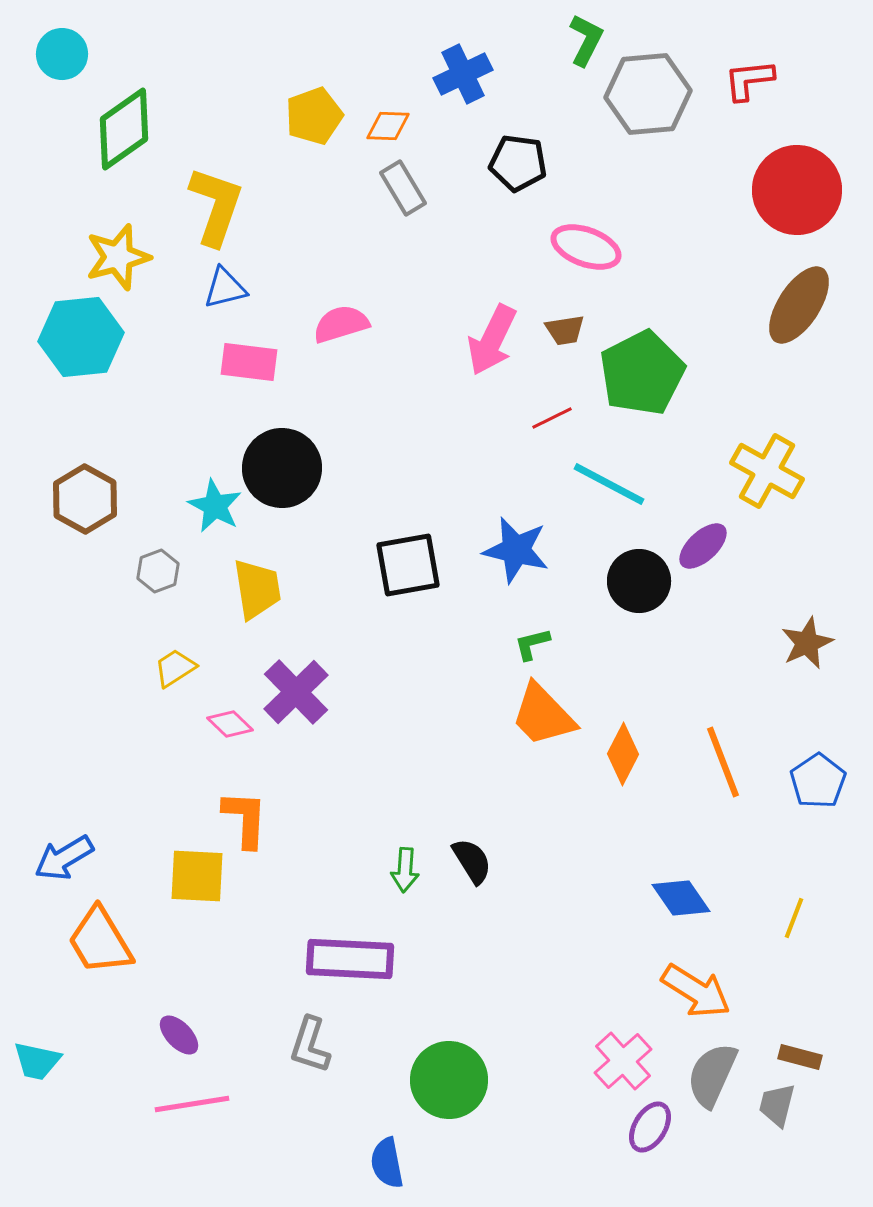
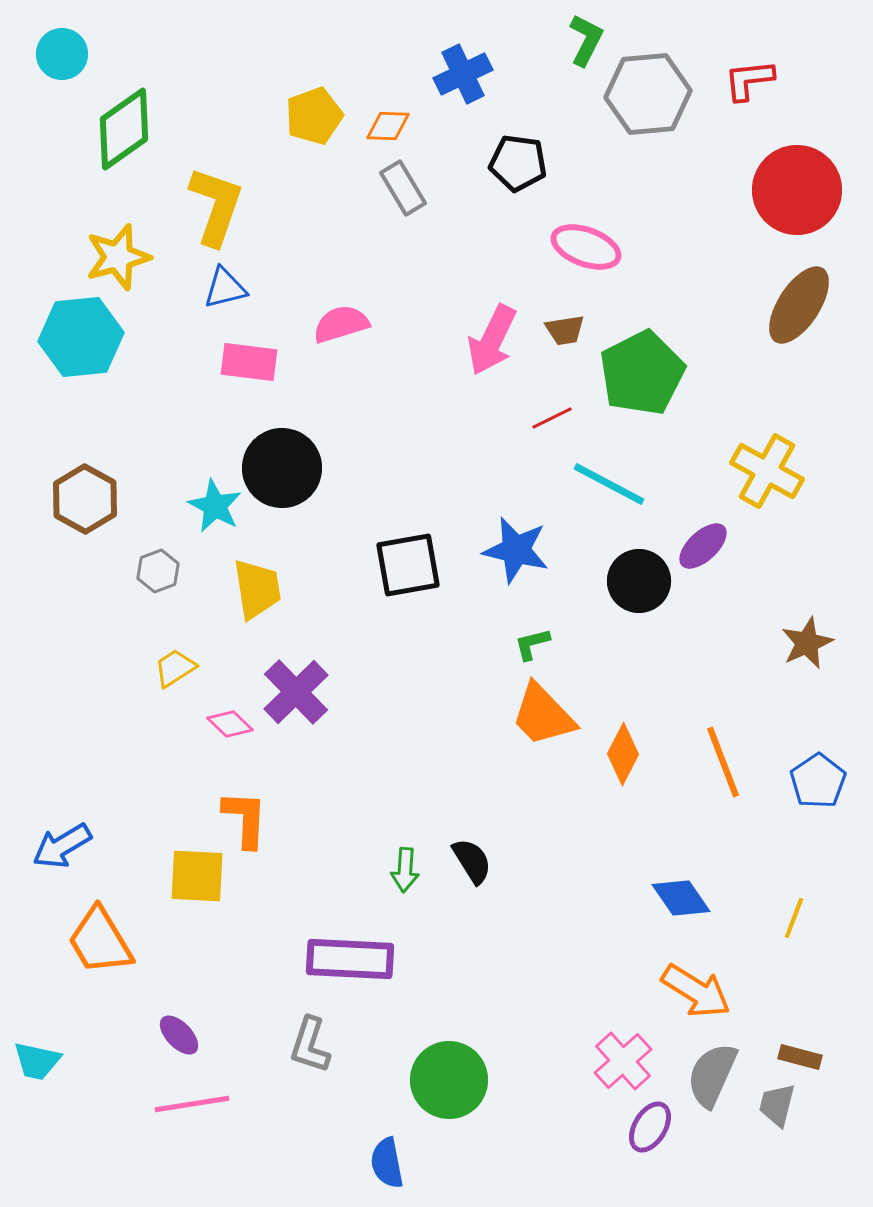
blue arrow at (64, 858): moved 2 px left, 12 px up
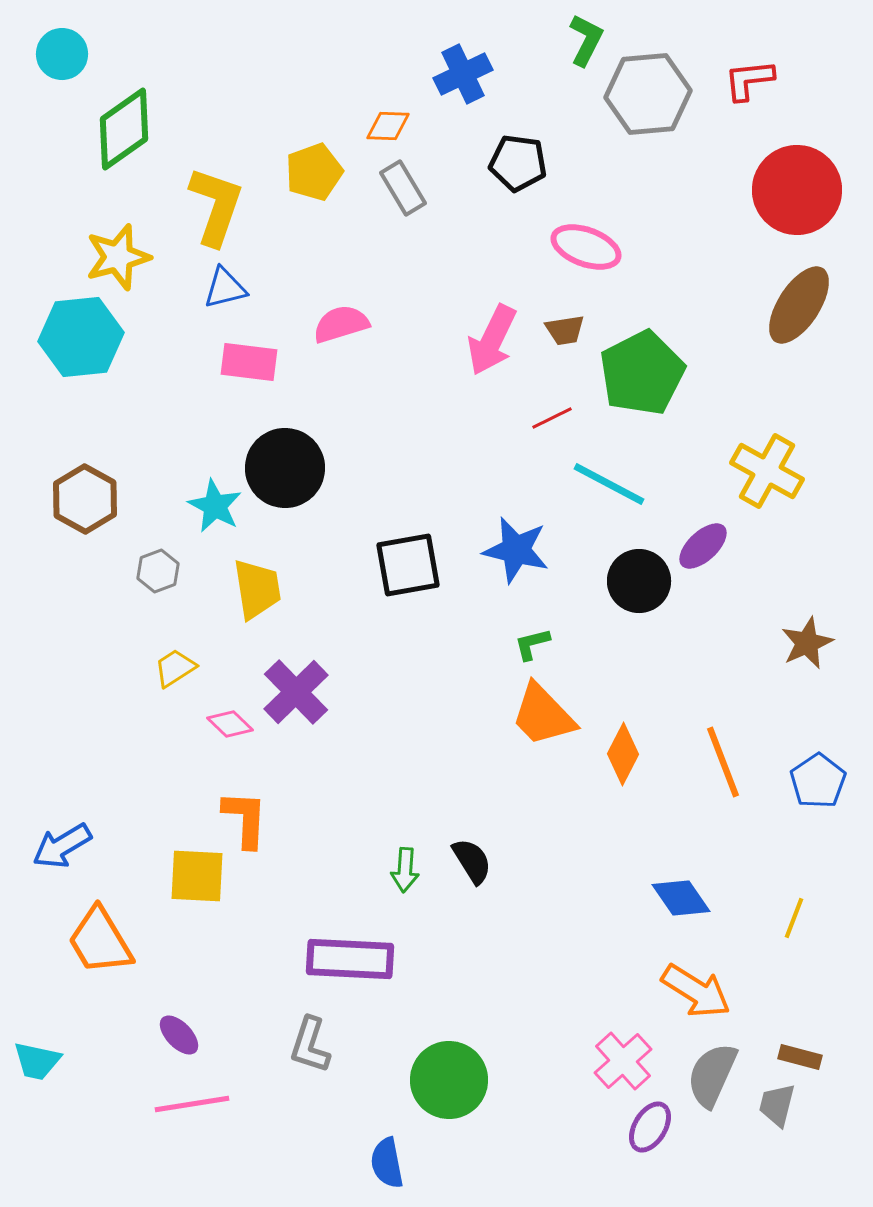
yellow pentagon at (314, 116): moved 56 px down
black circle at (282, 468): moved 3 px right
